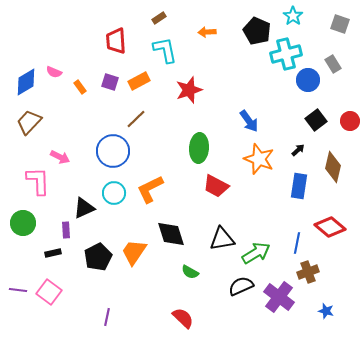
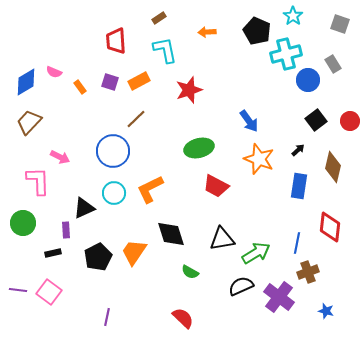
green ellipse at (199, 148): rotated 72 degrees clockwise
red diamond at (330, 227): rotated 56 degrees clockwise
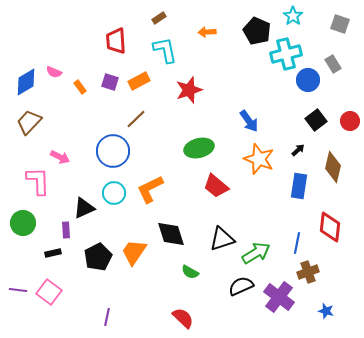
red trapezoid at (216, 186): rotated 12 degrees clockwise
black triangle at (222, 239): rotated 8 degrees counterclockwise
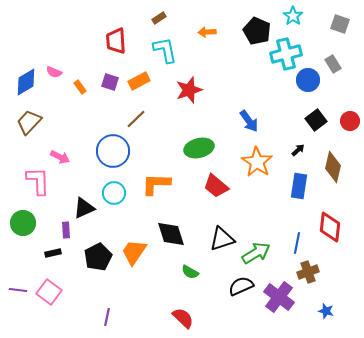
orange star at (259, 159): moved 2 px left, 3 px down; rotated 12 degrees clockwise
orange L-shape at (150, 189): moved 6 px right, 5 px up; rotated 28 degrees clockwise
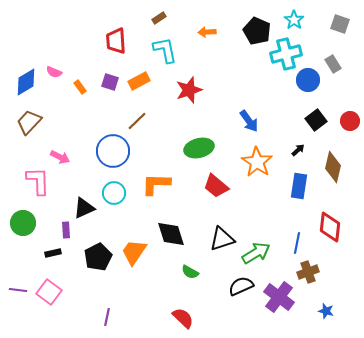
cyan star at (293, 16): moved 1 px right, 4 px down
brown line at (136, 119): moved 1 px right, 2 px down
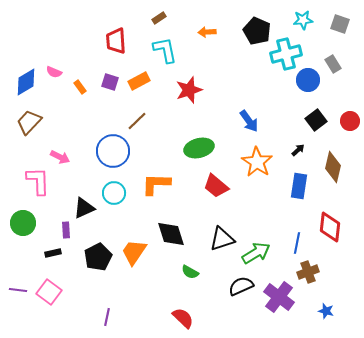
cyan star at (294, 20): moved 9 px right; rotated 30 degrees clockwise
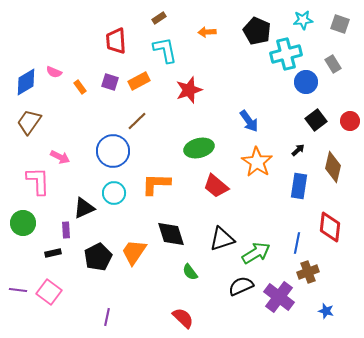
blue circle at (308, 80): moved 2 px left, 2 px down
brown trapezoid at (29, 122): rotated 8 degrees counterclockwise
green semicircle at (190, 272): rotated 24 degrees clockwise
